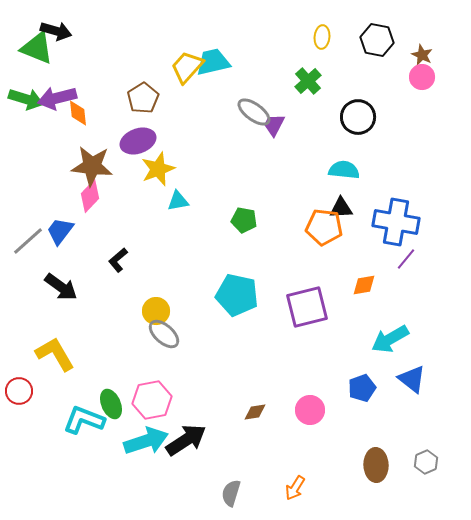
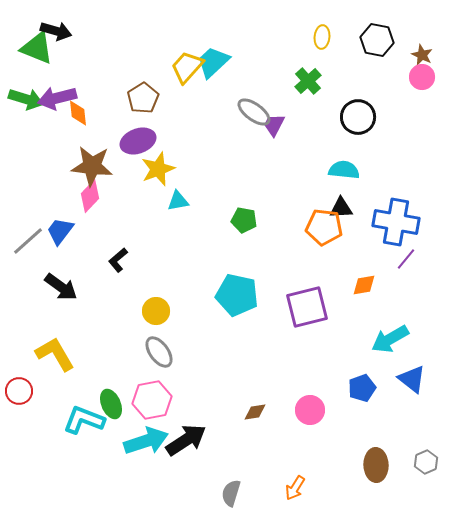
cyan trapezoid at (213, 62): rotated 30 degrees counterclockwise
gray ellipse at (164, 334): moved 5 px left, 18 px down; rotated 12 degrees clockwise
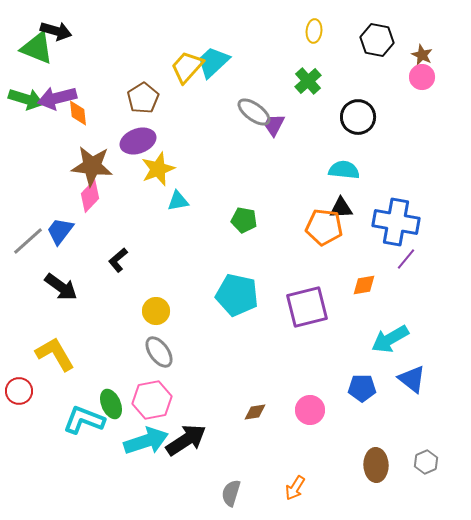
yellow ellipse at (322, 37): moved 8 px left, 6 px up
blue pentagon at (362, 388): rotated 20 degrees clockwise
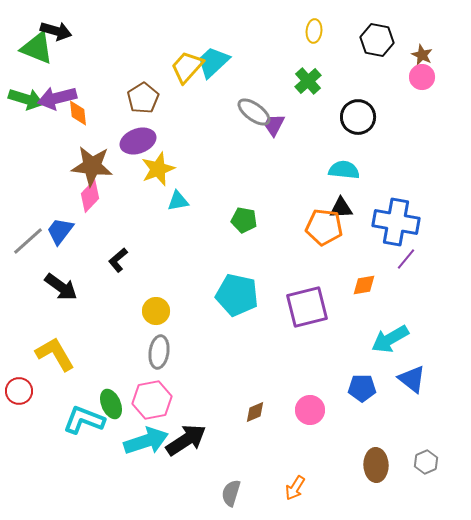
gray ellipse at (159, 352): rotated 44 degrees clockwise
brown diamond at (255, 412): rotated 15 degrees counterclockwise
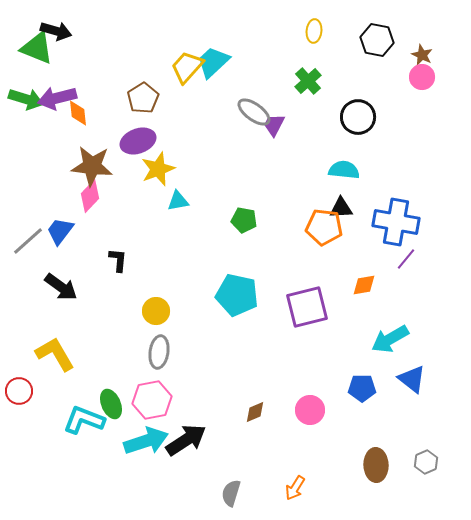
black L-shape at (118, 260): rotated 135 degrees clockwise
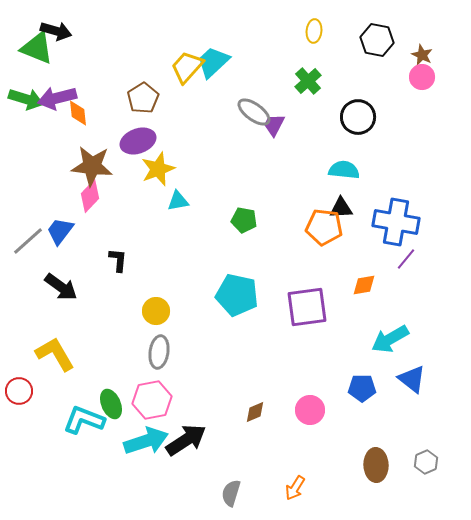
purple square at (307, 307): rotated 6 degrees clockwise
